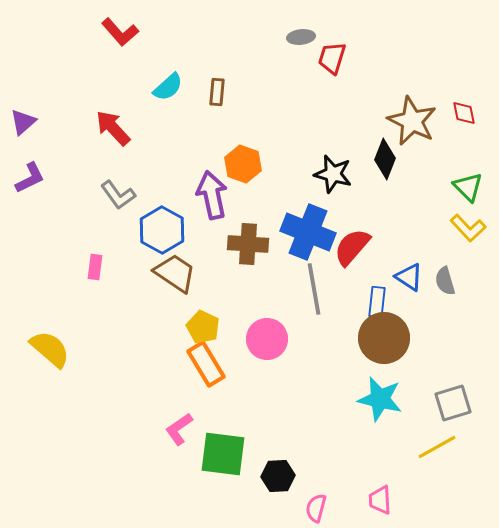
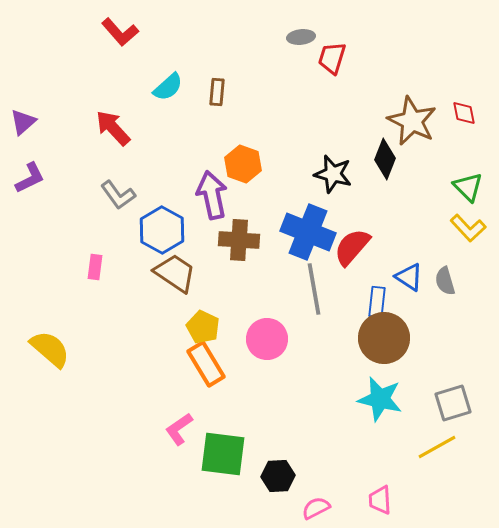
brown cross: moved 9 px left, 4 px up
pink semicircle: rotated 48 degrees clockwise
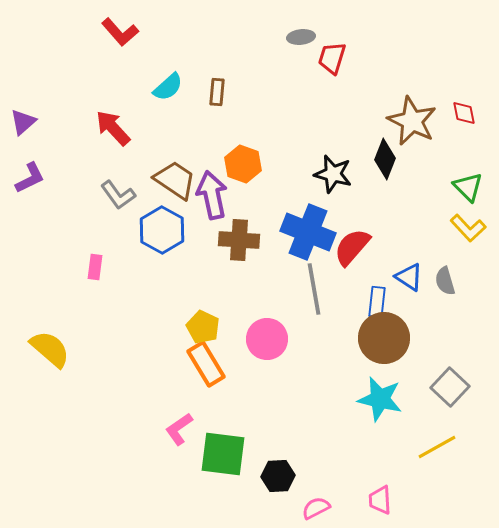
brown trapezoid: moved 93 px up
gray square: moved 3 px left, 16 px up; rotated 30 degrees counterclockwise
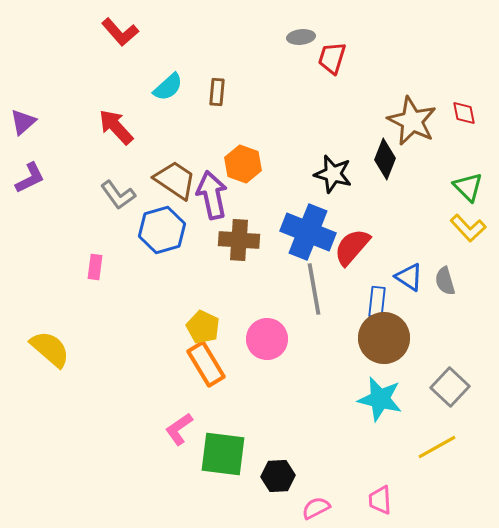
red arrow: moved 3 px right, 1 px up
blue hexagon: rotated 15 degrees clockwise
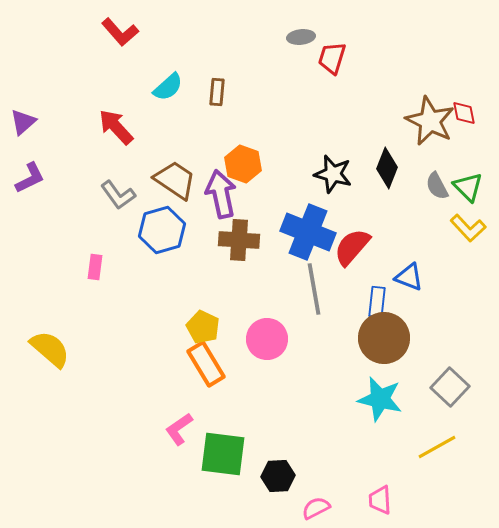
brown star: moved 18 px right
black diamond: moved 2 px right, 9 px down
purple arrow: moved 9 px right, 1 px up
blue triangle: rotated 12 degrees counterclockwise
gray semicircle: moved 8 px left, 95 px up; rotated 12 degrees counterclockwise
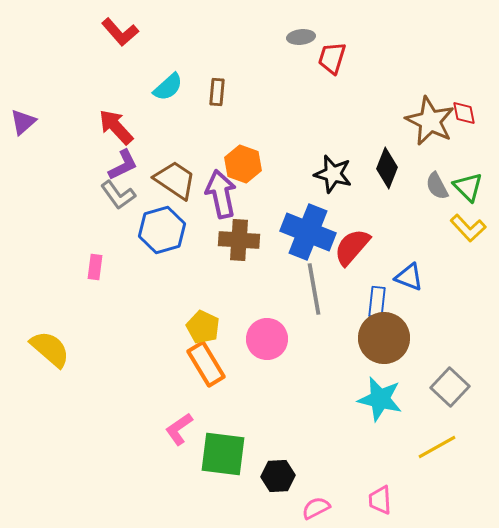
purple L-shape: moved 93 px right, 13 px up
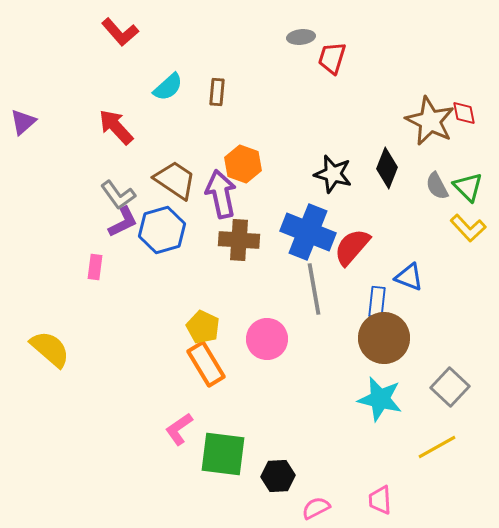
purple L-shape: moved 57 px down
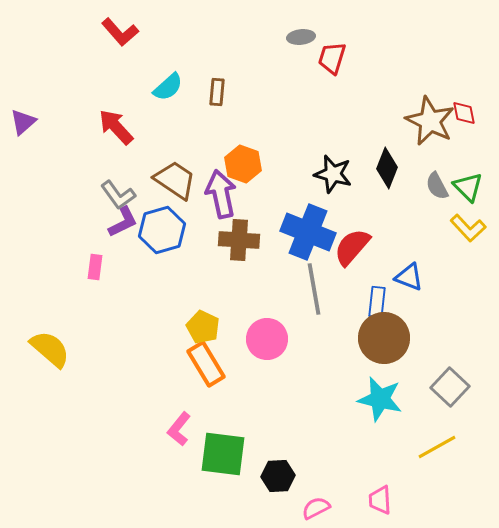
pink L-shape: rotated 16 degrees counterclockwise
